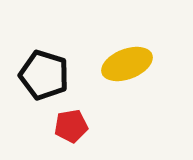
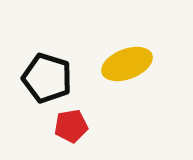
black pentagon: moved 3 px right, 3 px down
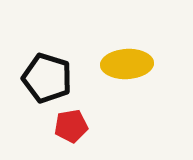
yellow ellipse: rotated 18 degrees clockwise
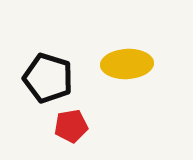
black pentagon: moved 1 px right
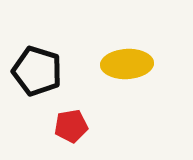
black pentagon: moved 11 px left, 7 px up
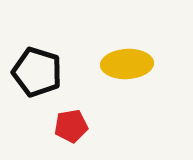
black pentagon: moved 1 px down
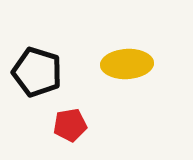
red pentagon: moved 1 px left, 1 px up
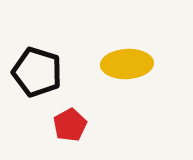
red pentagon: rotated 20 degrees counterclockwise
